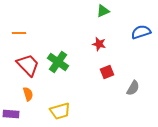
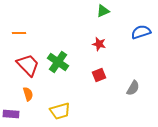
red square: moved 8 px left, 3 px down
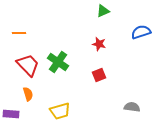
gray semicircle: moved 1 px left, 19 px down; rotated 112 degrees counterclockwise
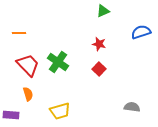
red square: moved 6 px up; rotated 24 degrees counterclockwise
purple rectangle: moved 1 px down
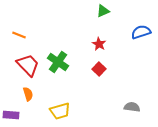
orange line: moved 2 px down; rotated 24 degrees clockwise
red star: rotated 16 degrees clockwise
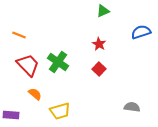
orange semicircle: moved 7 px right; rotated 32 degrees counterclockwise
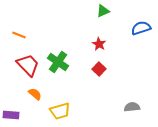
blue semicircle: moved 4 px up
gray semicircle: rotated 14 degrees counterclockwise
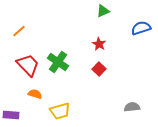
orange line: moved 4 px up; rotated 64 degrees counterclockwise
orange semicircle: rotated 24 degrees counterclockwise
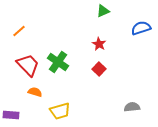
orange semicircle: moved 2 px up
